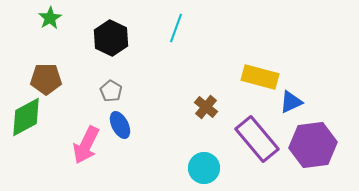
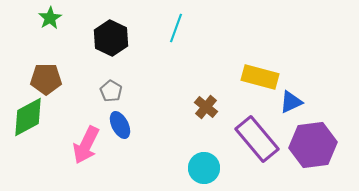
green diamond: moved 2 px right
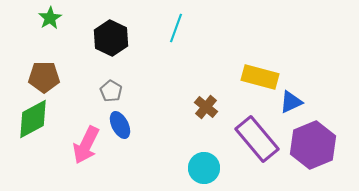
brown pentagon: moved 2 px left, 2 px up
green diamond: moved 5 px right, 2 px down
purple hexagon: rotated 15 degrees counterclockwise
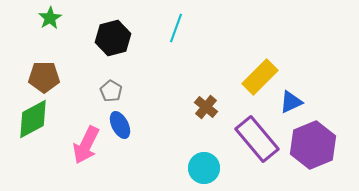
black hexagon: moved 2 px right; rotated 20 degrees clockwise
yellow rectangle: rotated 60 degrees counterclockwise
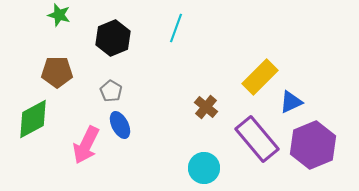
green star: moved 9 px right, 3 px up; rotated 25 degrees counterclockwise
black hexagon: rotated 8 degrees counterclockwise
brown pentagon: moved 13 px right, 5 px up
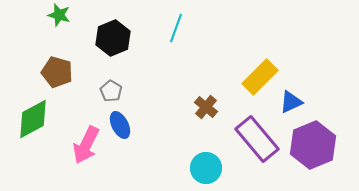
brown pentagon: rotated 16 degrees clockwise
cyan circle: moved 2 px right
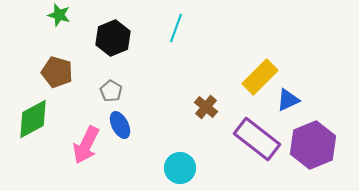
blue triangle: moved 3 px left, 2 px up
purple rectangle: rotated 12 degrees counterclockwise
cyan circle: moved 26 px left
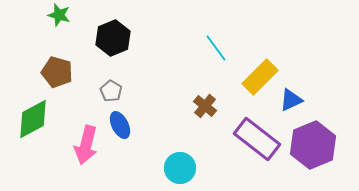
cyan line: moved 40 px right, 20 px down; rotated 56 degrees counterclockwise
blue triangle: moved 3 px right
brown cross: moved 1 px left, 1 px up
pink arrow: rotated 12 degrees counterclockwise
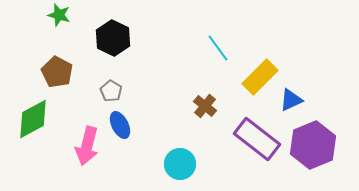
black hexagon: rotated 12 degrees counterclockwise
cyan line: moved 2 px right
brown pentagon: rotated 12 degrees clockwise
pink arrow: moved 1 px right, 1 px down
cyan circle: moved 4 px up
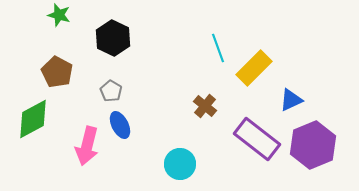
cyan line: rotated 16 degrees clockwise
yellow rectangle: moved 6 px left, 9 px up
